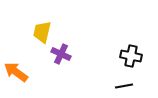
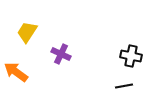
yellow trapezoid: moved 15 px left; rotated 20 degrees clockwise
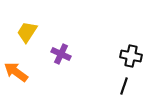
black line: rotated 60 degrees counterclockwise
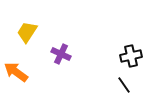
black cross: rotated 25 degrees counterclockwise
black line: moved 1 px up; rotated 54 degrees counterclockwise
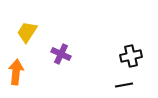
orange arrow: rotated 60 degrees clockwise
black line: rotated 66 degrees counterclockwise
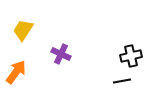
yellow trapezoid: moved 4 px left, 2 px up
orange arrow: rotated 30 degrees clockwise
black line: moved 2 px left, 4 px up
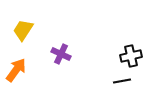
orange arrow: moved 2 px up
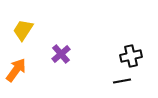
purple cross: rotated 24 degrees clockwise
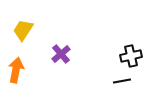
orange arrow: rotated 25 degrees counterclockwise
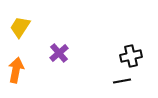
yellow trapezoid: moved 3 px left, 3 px up
purple cross: moved 2 px left, 1 px up
